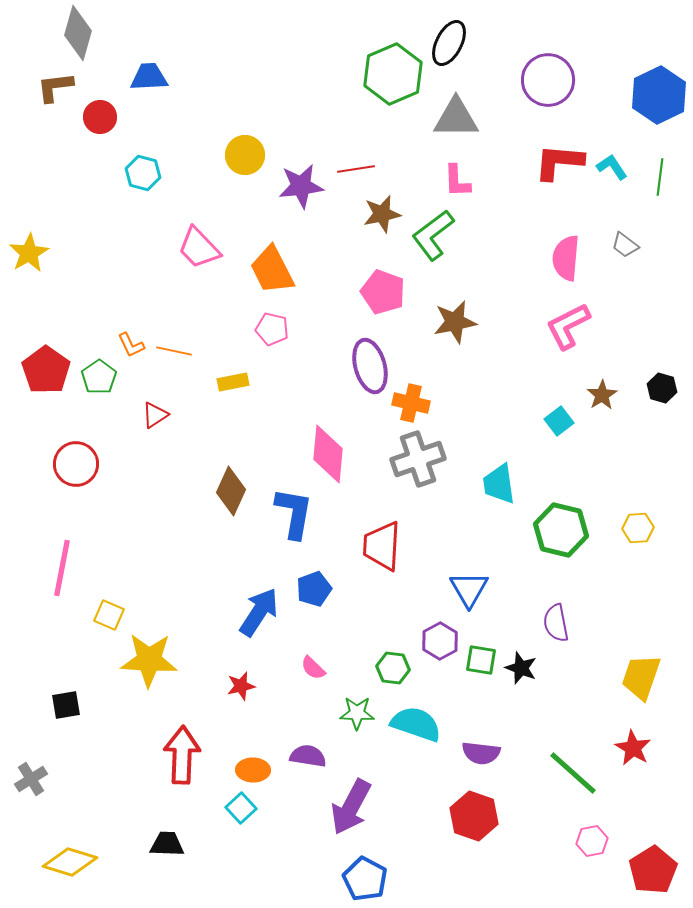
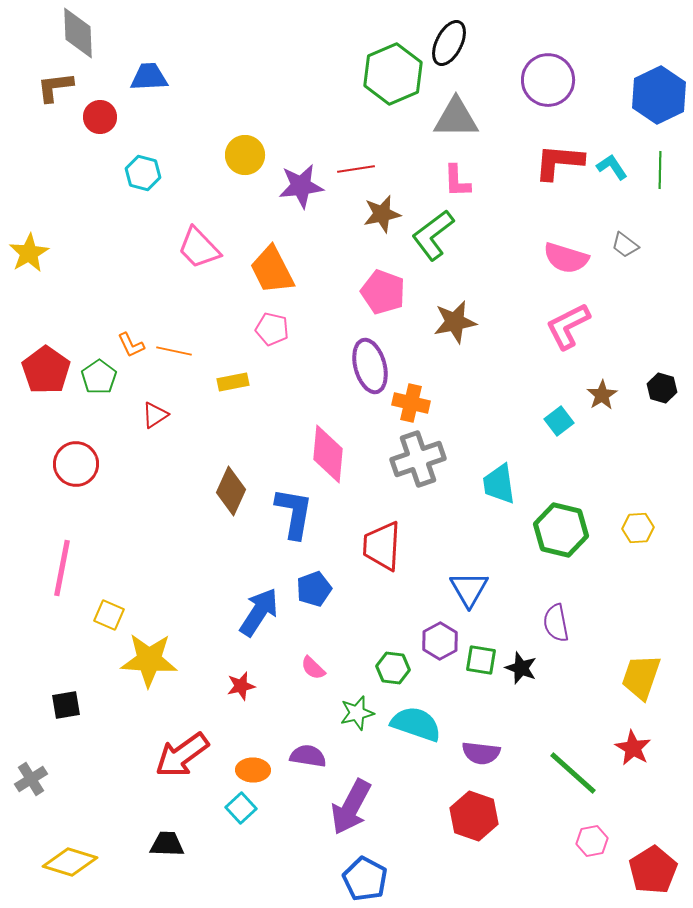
gray diamond at (78, 33): rotated 18 degrees counterclockwise
green line at (660, 177): moved 7 px up; rotated 6 degrees counterclockwise
pink semicircle at (566, 258): rotated 78 degrees counterclockwise
green star at (357, 713): rotated 16 degrees counterclockwise
red arrow at (182, 755): rotated 128 degrees counterclockwise
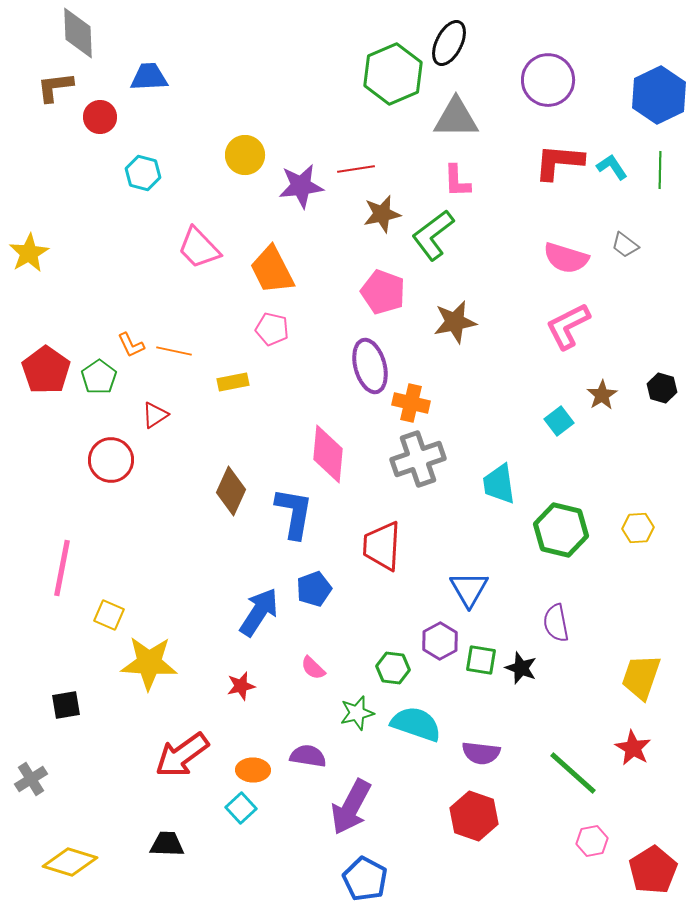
red circle at (76, 464): moved 35 px right, 4 px up
yellow star at (149, 660): moved 3 px down
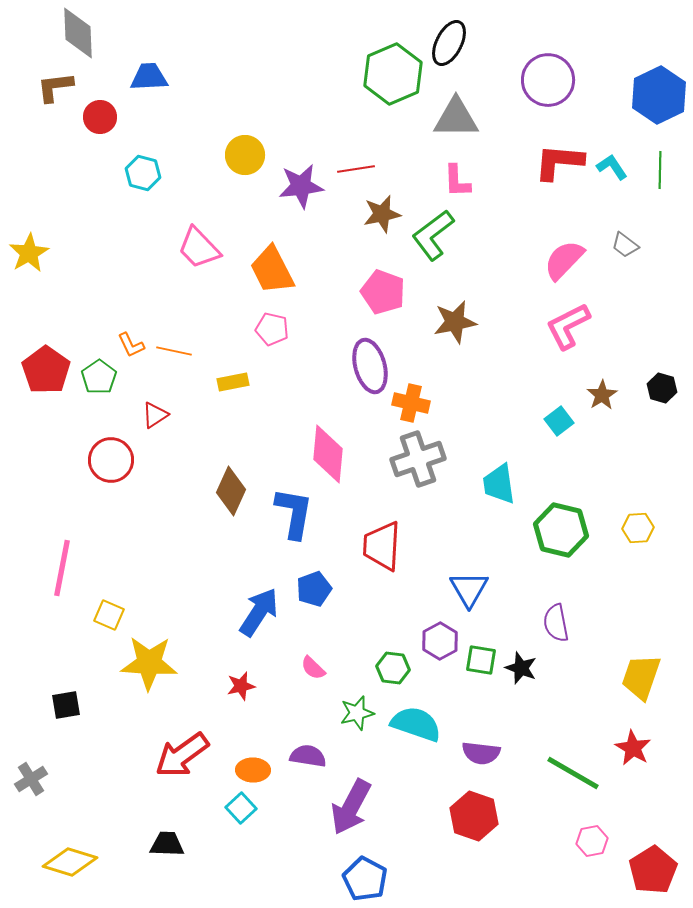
pink semicircle at (566, 258): moved 2 px left, 2 px down; rotated 117 degrees clockwise
green line at (573, 773): rotated 12 degrees counterclockwise
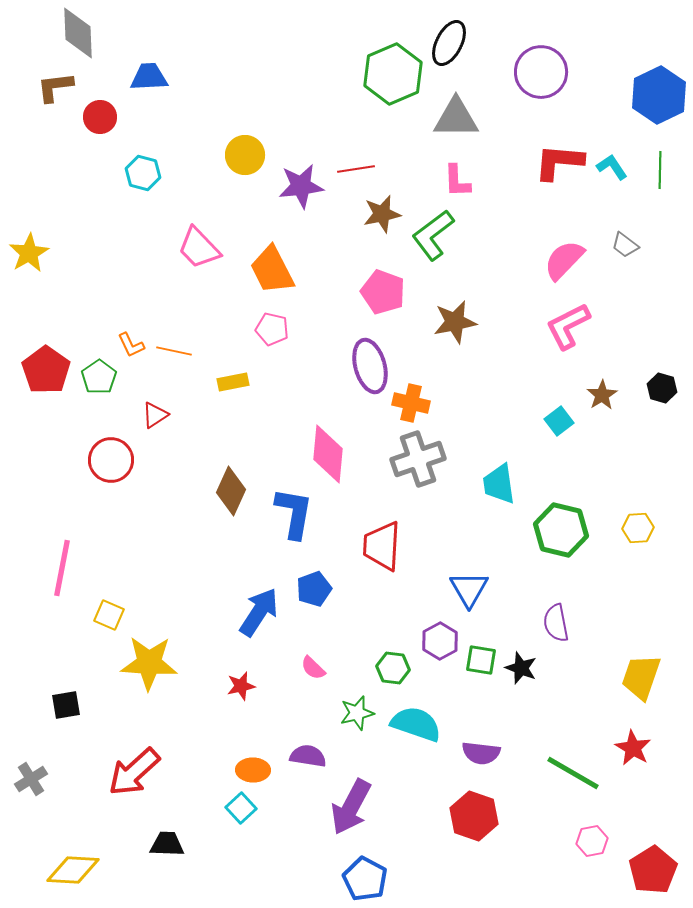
purple circle at (548, 80): moved 7 px left, 8 px up
red arrow at (182, 755): moved 48 px left, 17 px down; rotated 6 degrees counterclockwise
yellow diamond at (70, 862): moved 3 px right, 8 px down; rotated 14 degrees counterclockwise
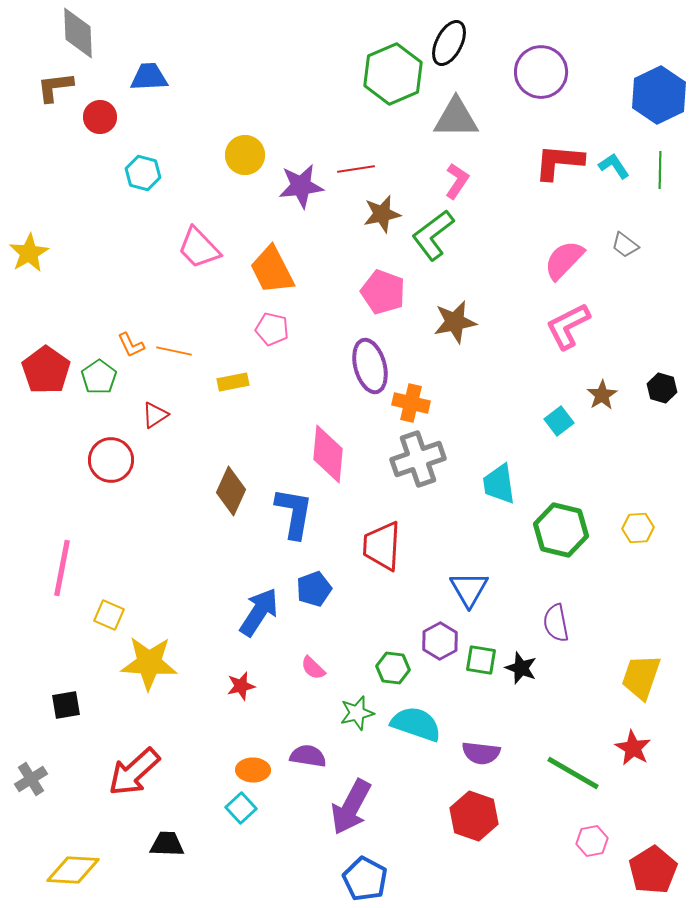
cyan L-shape at (612, 167): moved 2 px right, 1 px up
pink L-shape at (457, 181): rotated 144 degrees counterclockwise
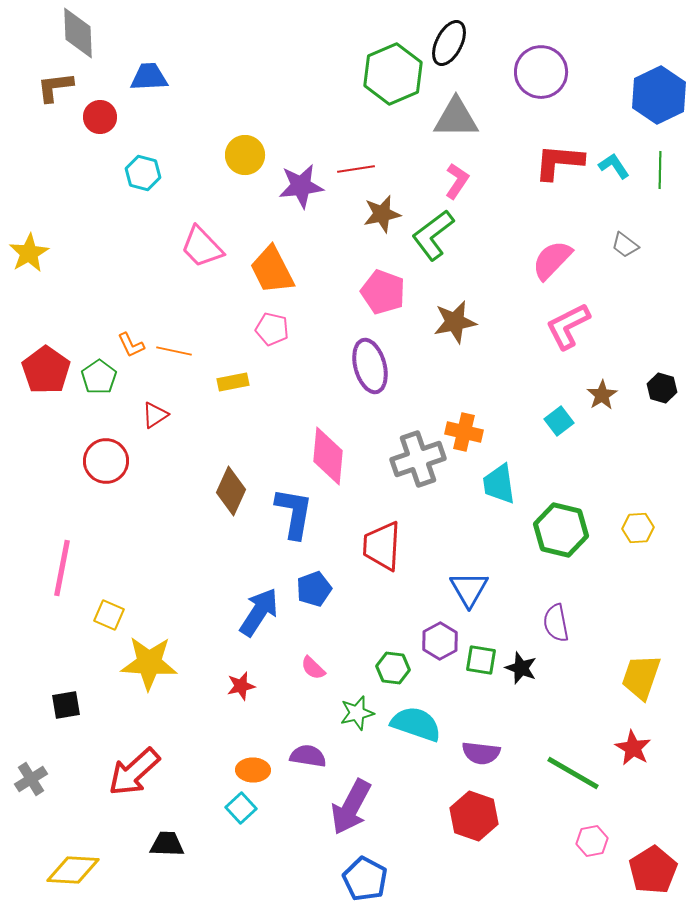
pink trapezoid at (199, 248): moved 3 px right, 1 px up
pink semicircle at (564, 260): moved 12 px left
orange cross at (411, 403): moved 53 px right, 29 px down
pink diamond at (328, 454): moved 2 px down
red circle at (111, 460): moved 5 px left, 1 px down
